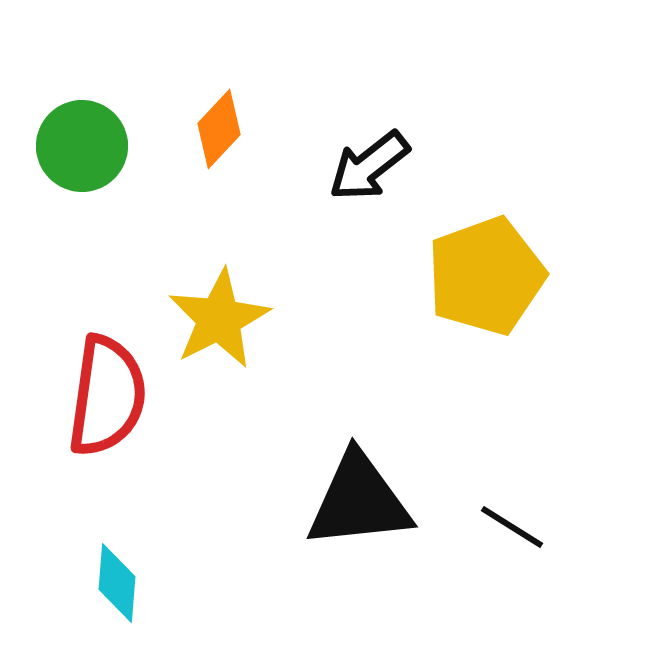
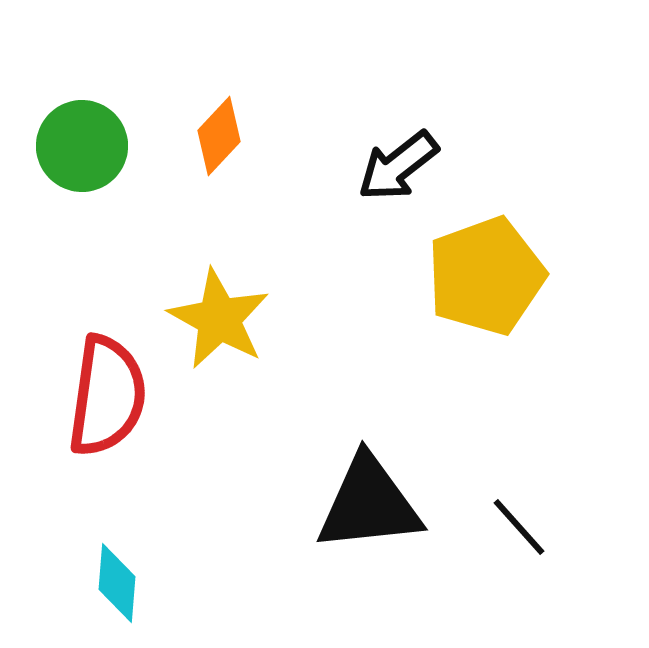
orange diamond: moved 7 px down
black arrow: moved 29 px right
yellow star: rotated 16 degrees counterclockwise
black triangle: moved 10 px right, 3 px down
black line: moved 7 px right; rotated 16 degrees clockwise
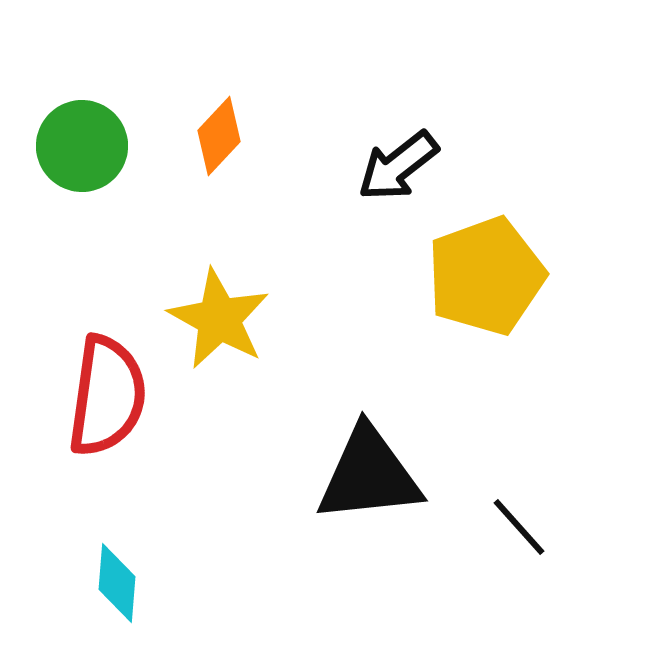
black triangle: moved 29 px up
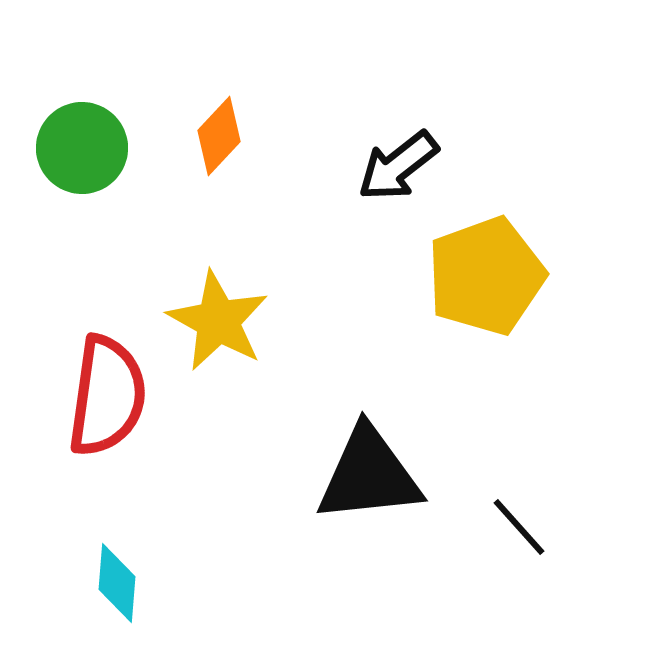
green circle: moved 2 px down
yellow star: moved 1 px left, 2 px down
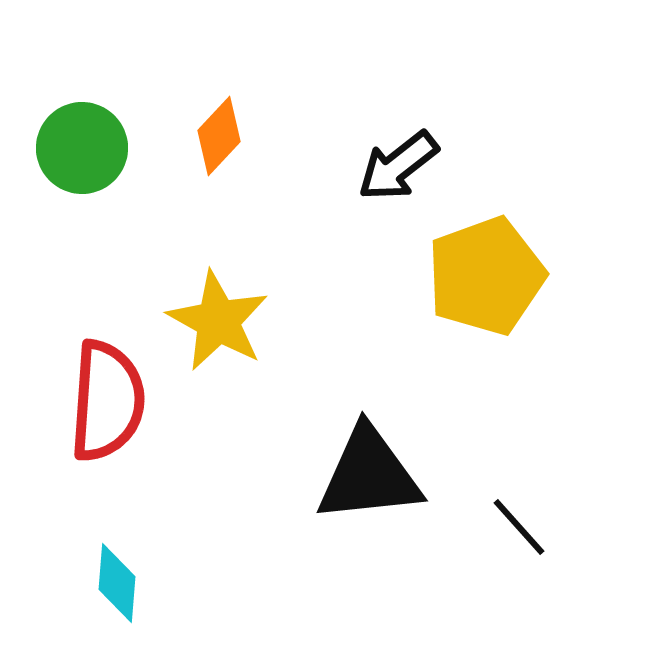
red semicircle: moved 5 px down; rotated 4 degrees counterclockwise
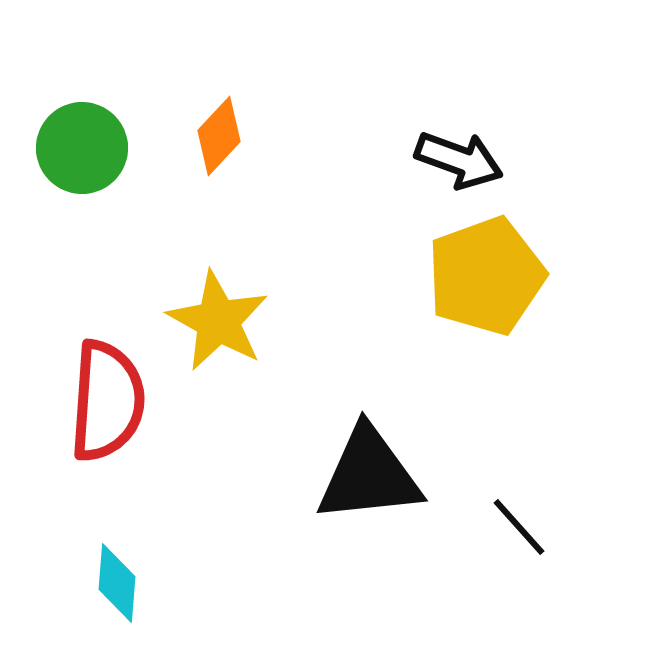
black arrow: moved 61 px right, 6 px up; rotated 122 degrees counterclockwise
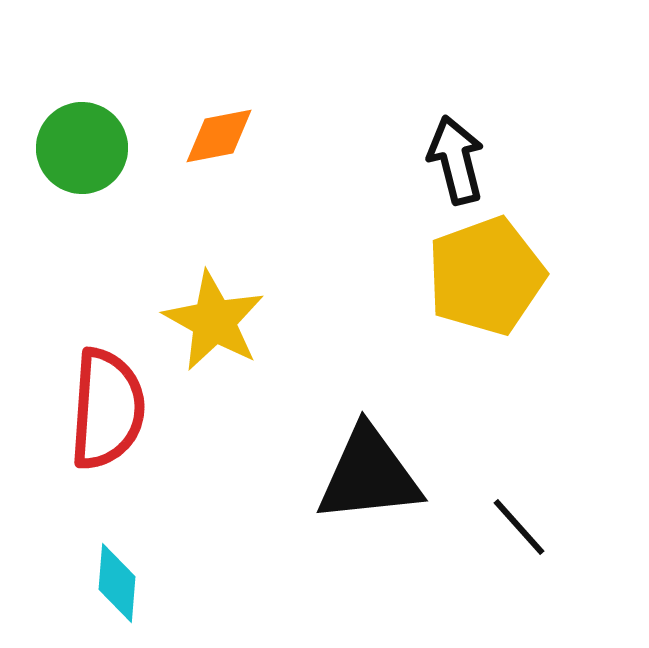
orange diamond: rotated 36 degrees clockwise
black arrow: moved 3 px left; rotated 124 degrees counterclockwise
yellow star: moved 4 px left
red semicircle: moved 8 px down
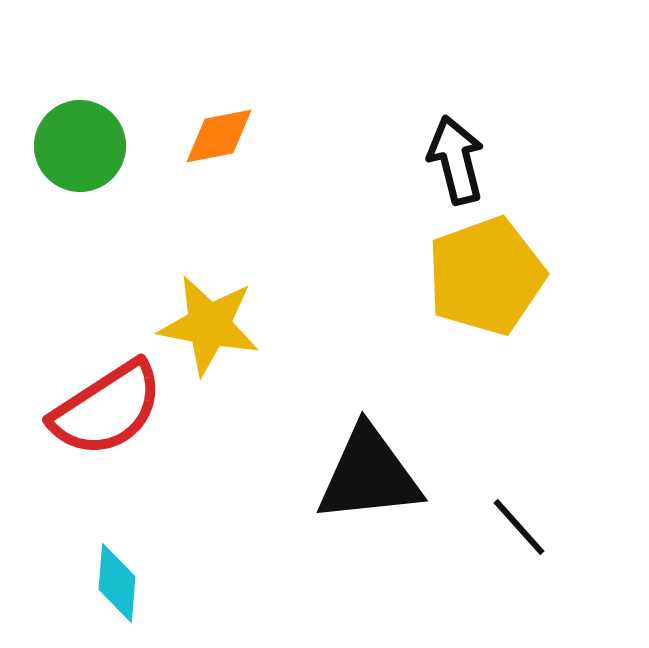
green circle: moved 2 px left, 2 px up
yellow star: moved 5 px left, 4 px down; rotated 18 degrees counterclockwise
red semicircle: rotated 53 degrees clockwise
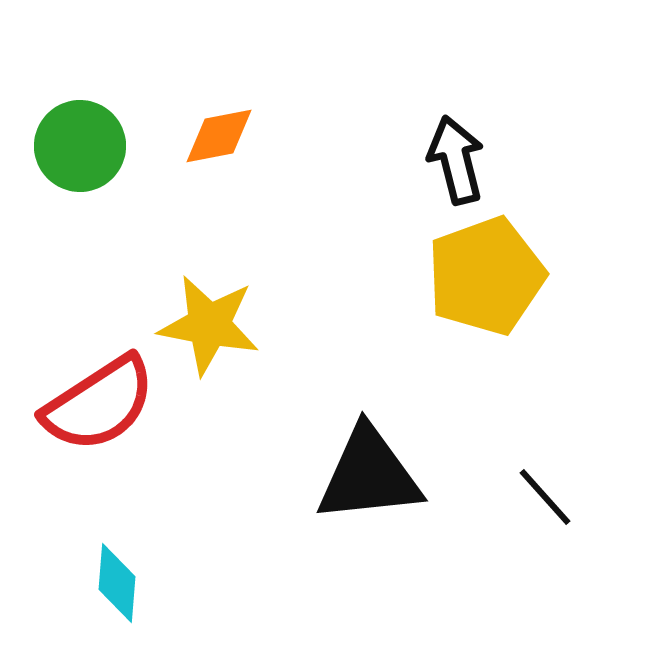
red semicircle: moved 8 px left, 5 px up
black line: moved 26 px right, 30 px up
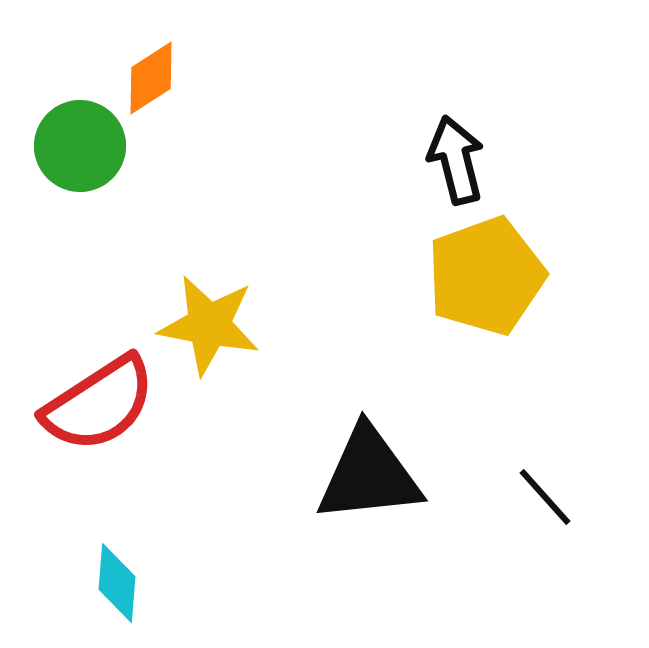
orange diamond: moved 68 px left, 58 px up; rotated 22 degrees counterclockwise
